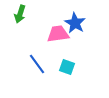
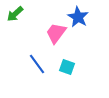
green arrow: moved 5 px left; rotated 30 degrees clockwise
blue star: moved 3 px right, 6 px up
pink trapezoid: moved 2 px left, 1 px up; rotated 45 degrees counterclockwise
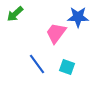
blue star: rotated 30 degrees counterclockwise
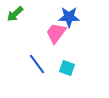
blue star: moved 9 px left
cyan square: moved 1 px down
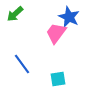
blue star: rotated 25 degrees clockwise
blue line: moved 15 px left
cyan square: moved 9 px left, 11 px down; rotated 28 degrees counterclockwise
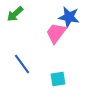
blue star: rotated 15 degrees counterclockwise
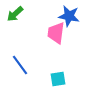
blue star: moved 1 px up
pink trapezoid: rotated 30 degrees counterclockwise
blue line: moved 2 px left, 1 px down
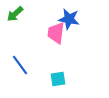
blue star: moved 3 px down
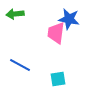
green arrow: rotated 36 degrees clockwise
blue line: rotated 25 degrees counterclockwise
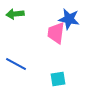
blue line: moved 4 px left, 1 px up
